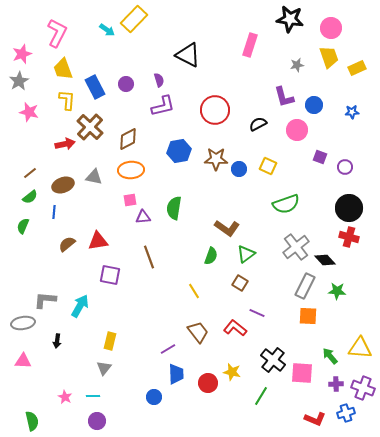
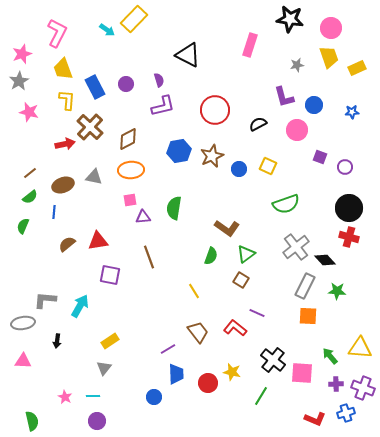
brown star at (216, 159): moved 4 px left, 3 px up; rotated 25 degrees counterclockwise
brown square at (240, 283): moved 1 px right, 3 px up
yellow rectangle at (110, 341): rotated 42 degrees clockwise
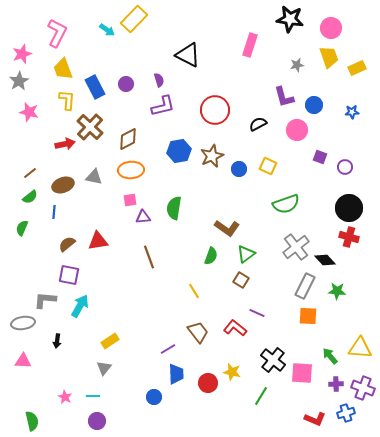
green semicircle at (23, 226): moved 1 px left, 2 px down
purple square at (110, 275): moved 41 px left
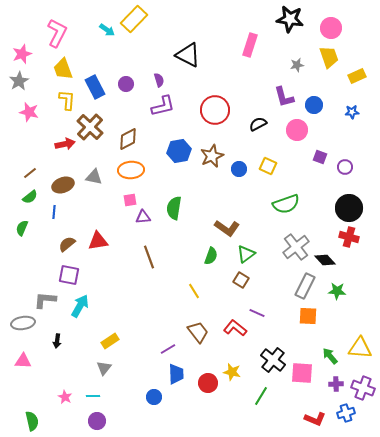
yellow rectangle at (357, 68): moved 8 px down
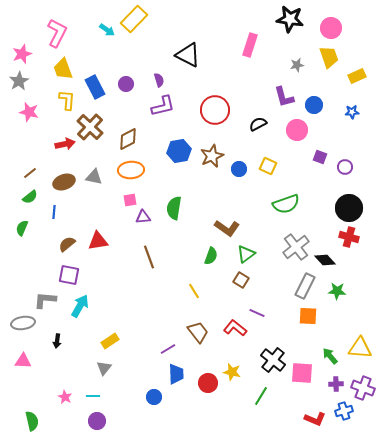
brown ellipse at (63, 185): moved 1 px right, 3 px up
blue cross at (346, 413): moved 2 px left, 2 px up
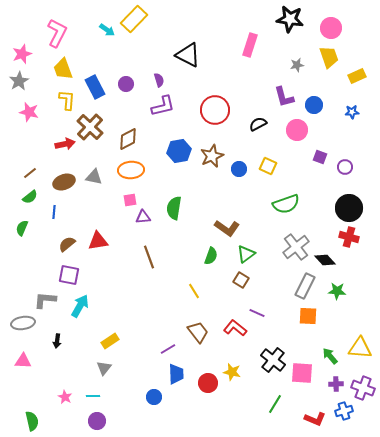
green line at (261, 396): moved 14 px right, 8 px down
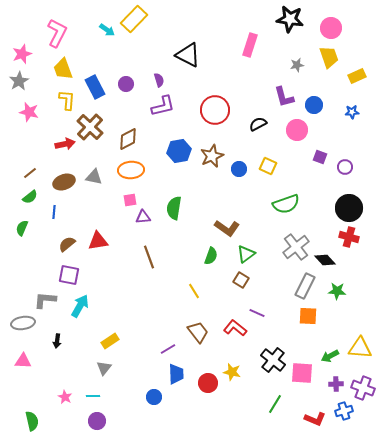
green arrow at (330, 356): rotated 78 degrees counterclockwise
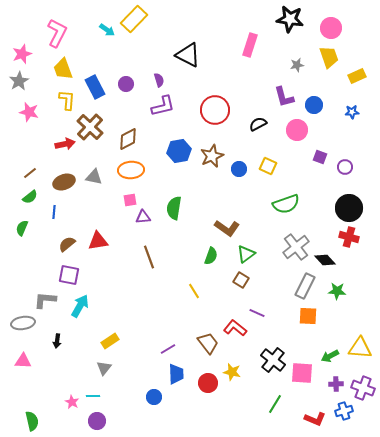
brown trapezoid at (198, 332): moved 10 px right, 11 px down
pink star at (65, 397): moved 7 px right, 5 px down
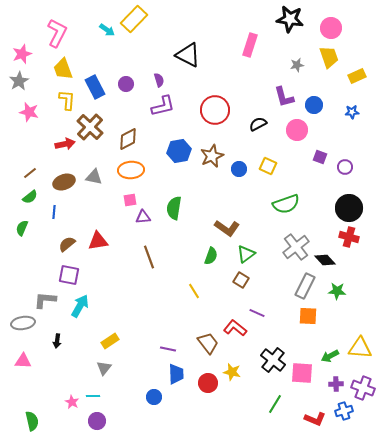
purple line at (168, 349): rotated 42 degrees clockwise
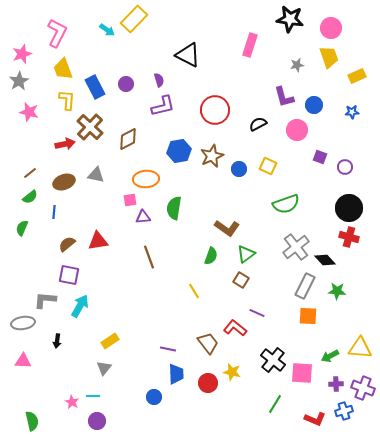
orange ellipse at (131, 170): moved 15 px right, 9 px down
gray triangle at (94, 177): moved 2 px right, 2 px up
